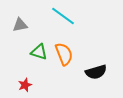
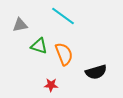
green triangle: moved 6 px up
red star: moved 26 px right; rotated 24 degrees clockwise
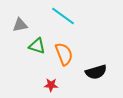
green triangle: moved 2 px left
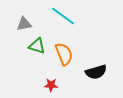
gray triangle: moved 4 px right, 1 px up
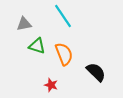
cyan line: rotated 20 degrees clockwise
black semicircle: rotated 120 degrees counterclockwise
red star: rotated 16 degrees clockwise
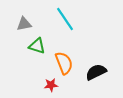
cyan line: moved 2 px right, 3 px down
orange semicircle: moved 9 px down
black semicircle: rotated 70 degrees counterclockwise
red star: rotated 24 degrees counterclockwise
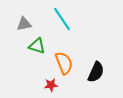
cyan line: moved 3 px left
black semicircle: rotated 140 degrees clockwise
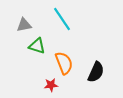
gray triangle: moved 1 px down
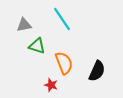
black semicircle: moved 1 px right, 1 px up
red star: rotated 24 degrees clockwise
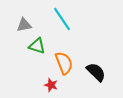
black semicircle: moved 1 px left, 1 px down; rotated 70 degrees counterclockwise
